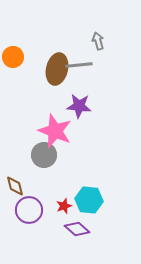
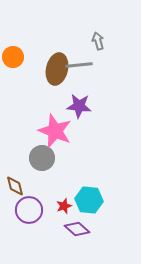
gray circle: moved 2 px left, 3 px down
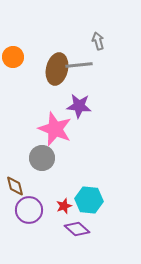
pink star: moved 2 px up
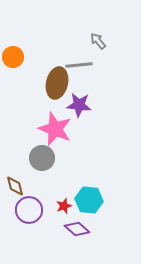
gray arrow: rotated 24 degrees counterclockwise
brown ellipse: moved 14 px down
purple star: moved 1 px up
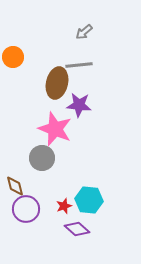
gray arrow: moved 14 px left, 9 px up; rotated 90 degrees counterclockwise
purple circle: moved 3 px left, 1 px up
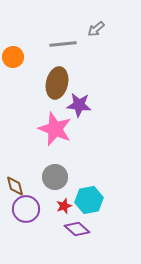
gray arrow: moved 12 px right, 3 px up
gray line: moved 16 px left, 21 px up
gray circle: moved 13 px right, 19 px down
cyan hexagon: rotated 16 degrees counterclockwise
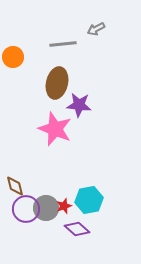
gray arrow: rotated 12 degrees clockwise
gray circle: moved 9 px left, 31 px down
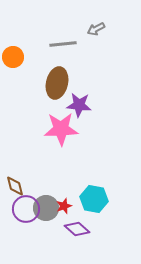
pink star: moved 6 px right; rotated 24 degrees counterclockwise
cyan hexagon: moved 5 px right, 1 px up; rotated 20 degrees clockwise
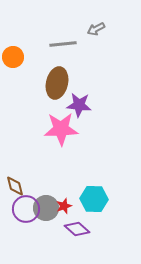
cyan hexagon: rotated 8 degrees counterclockwise
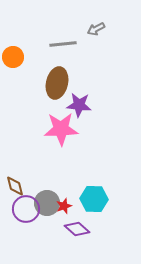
gray circle: moved 1 px right, 5 px up
